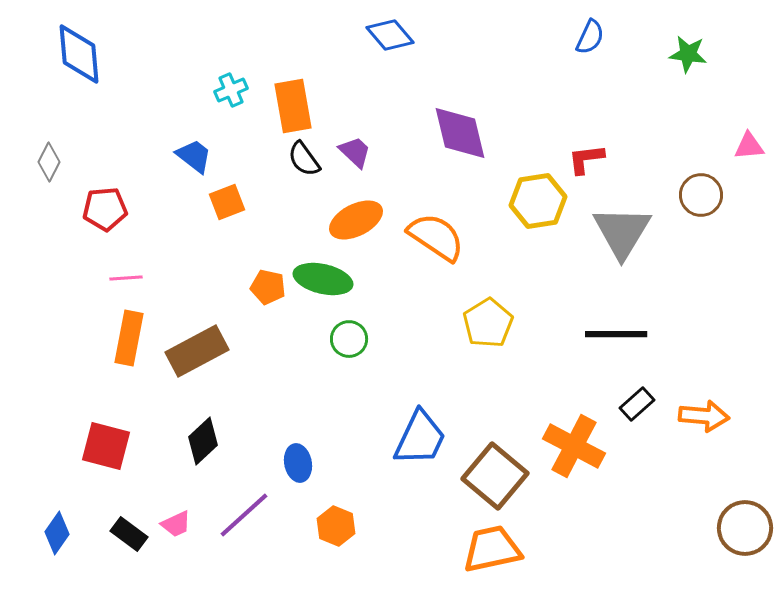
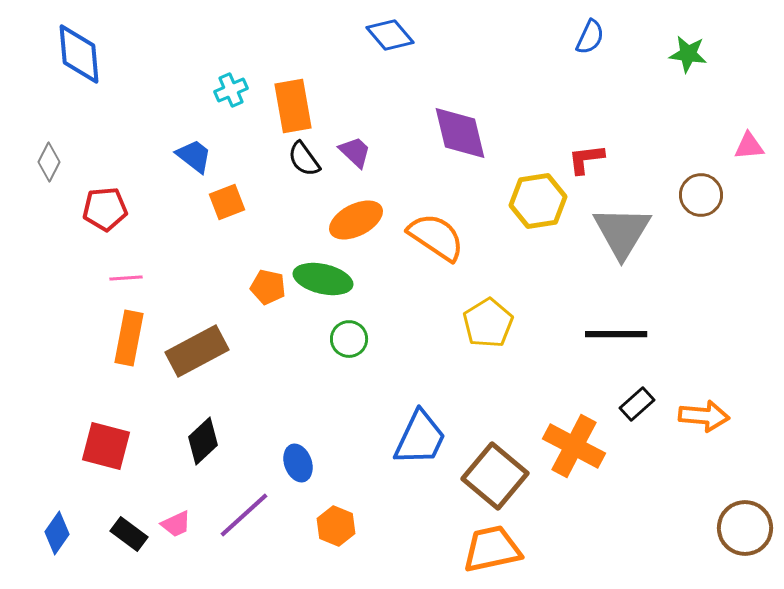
blue ellipse at (298, 463): rotated 9 degrees counterclockwise
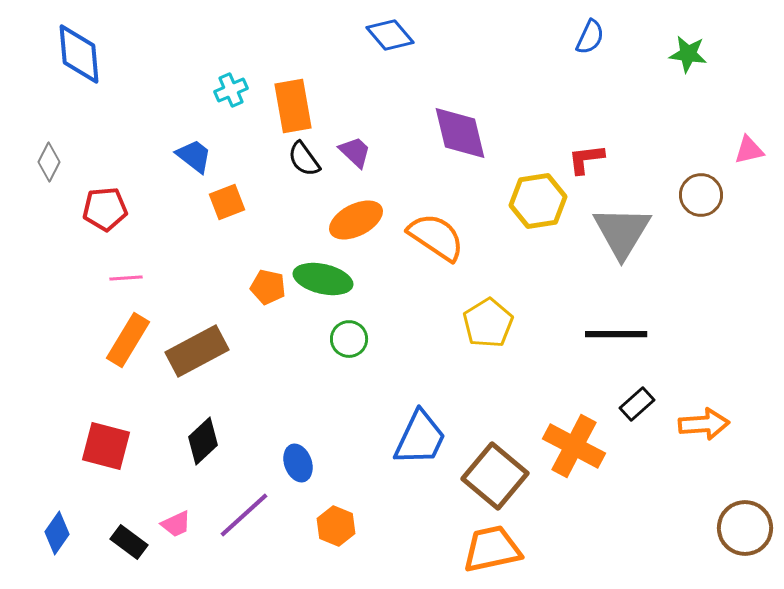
pink triangle at (749, 146): moved 4 px down; rotated 8 degrees counterclockwise
orange rectangle at (129, 338): moved 1 px left, 2 px down; rotated 20 degrees clockwise
orange arrow at (704, 416): moved 8 px down; rotated 9 degrees counterclockwise
black rectangle at (129, 534): moved 8 px down
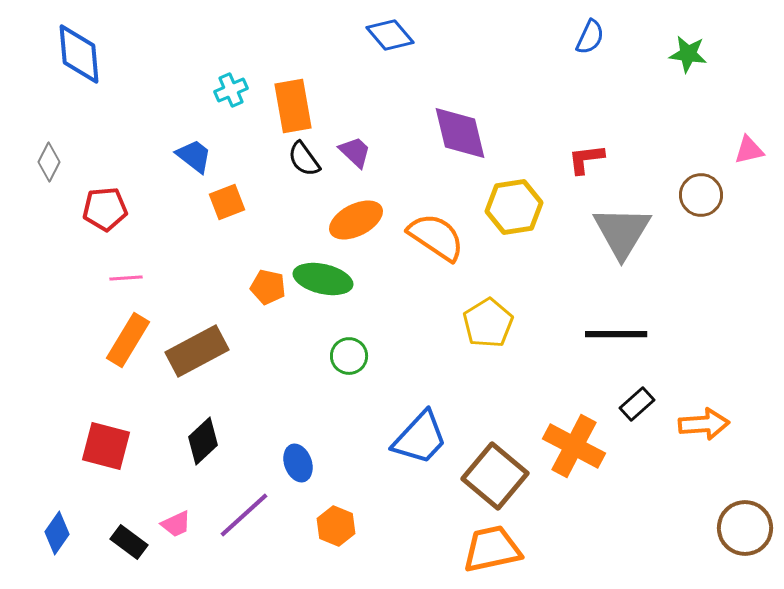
yellow hexagon at (538, 201): moved 24 px left, 6 px down
green circle at (349, 339): moved 17 px down
blue trapezoid at (420, 438): rotated 18 degrees clockwise
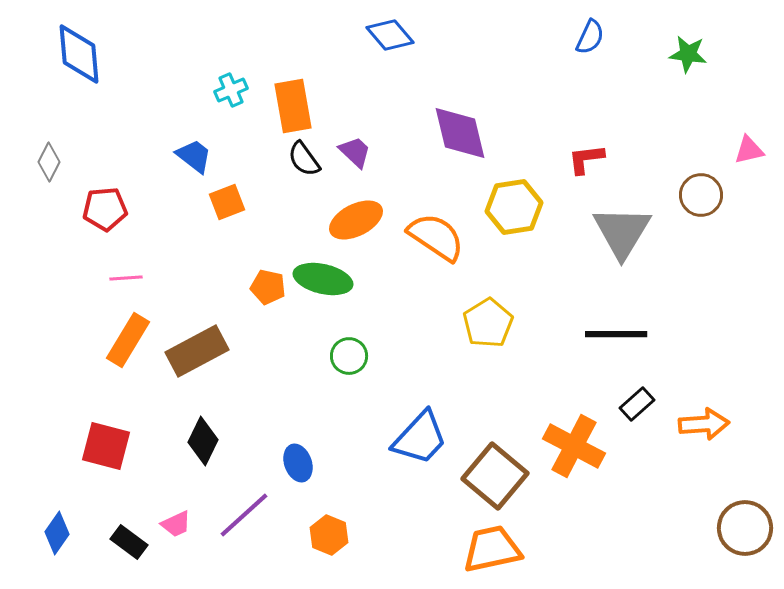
black diamond at (203, 441): rotated 21 degrees counterclockwise
orange hexagon at (336, 526): moved 7 px left, 9 px down
